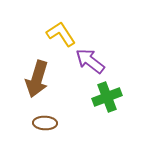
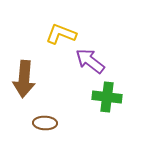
yellow L-shape: rotated 36 degrees counterclockwise
brown arrow: moved 13 px left; rotated 12 degrees counterclockwise
green cross: rotated 28 degrees clockwise
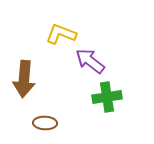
green cross: rotated 16 degrees counterclockwise
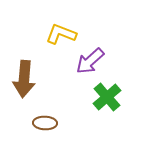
purple arrow: rotated 80 degrees counterclockwise
green cross: rotated 32 degrees counterclockwise
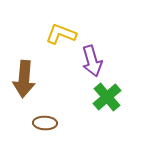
purple arrow: moved 2 px right; rotated 64 degrees counterclockwise
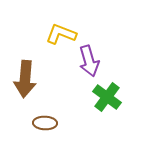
purple arrow: moved 3 px left
brown arrow: moved 1 px right
green cross: rotated 12 degrees counterclockwise
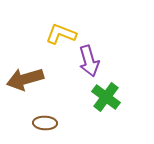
brown arrow: rotated 69 degrees clockwise
green cross: moved 1 px left
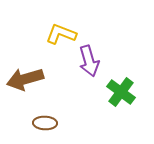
green cross: moved 15 px right, 5 px up
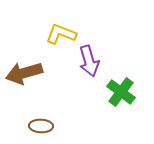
brown arrow: moved 1 px left, 6 px up
brown ellipse: moved 4 px left, 3 px down
